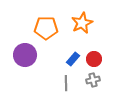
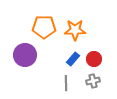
orange star: moved 7 px left, 7 px down; rotated 25 degrees clockwise
orange pentagon: moved 2 px left, 1 px up
gray cross: moved 1 px down
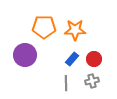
blue rectangle: moved 1 px left
gray cross: moved 1 px left
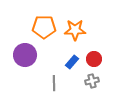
blue rectangle: moved 3 px down
gray line: moved 12 px left
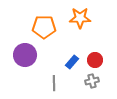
orange star: moved 5 px right, 12 px up
red circle: moved 1 px right, 1 px down
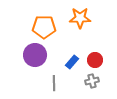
purple circle: moved 10 px right
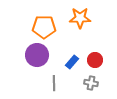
purple circle: moved 2 px right
gray cross: moved 1 px left, 2 px down; rotated 24 degrees clockwise
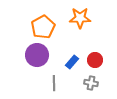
orange pentagon: moved 1 px left; rotated 30 degrees counterclockwise
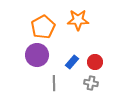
orange star: moved 2 px left, 2 px down
red circle: moved 2 px down
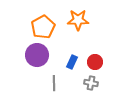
blue rectangle: rotated 16 degrees counterclockwise
